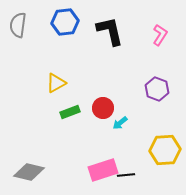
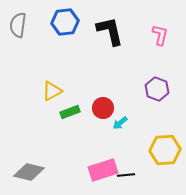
pink L-shape: rotated 20 degrees counterclockwise
yellow triangle: moved 4 px left, 8 px down
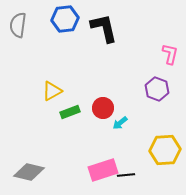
blue hexagon: moved 3 px up
black L-shape: moved 6 px left, 3 px up
pink L-shape: moved 10 px right, 19 px down
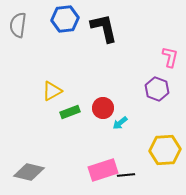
pink L-shape: moved 3 px down
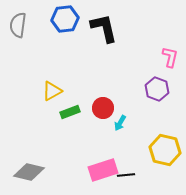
cyan arrow: rotated 21 degrees counterclockwise
yellow hexagon: rotated 16 degrees clockwise
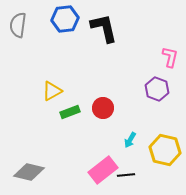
cyan arrow: moved 10 px right, 17 px down
pink rectangle: rotated 20 degrees counterclockwise
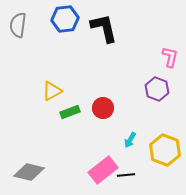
yellow hexagon: rotated 8 degrees clockwise
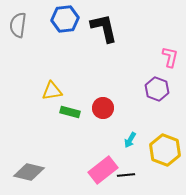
yellow triangle: rotated 20 degrees clockwise
green rectangle: rotated 36 degrees clockwise
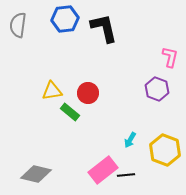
red circle: moved 15 px left, 15 px up
green rectangle: rotated 24 degrees clockwise
gray diamond: moved 7 px right, 2 px down
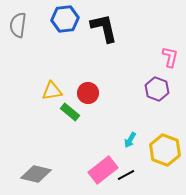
black line: rotated 24 degrees counterclockwise
